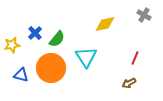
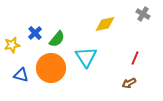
gray cross: moved 1 px left, 1 px up
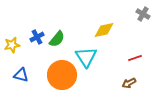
yellow diamond: moved 1 px left, 6 px down
blue cross: moved 2 px right, 4 px down; rotated 16 degrees clockwise
red line: rotated 48 degrees clockwise
orange circle: moved 11 px right, 7 px down
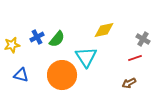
gray cross: moved 25 px down
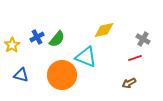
yellow star: rotated 21 degrees counterclockwise
cyan triangle: rotated 35 degrees counterclockwise
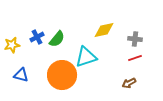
gray cross: moved 8 px left; rotated 24 degrees counterclockwise
yellow star: rotated 21 degrees clockwise
cyan triangle: rotated 40 degrees counterclockwise
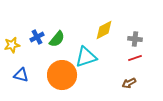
yellow diamond: rotated 15 degrees counterclockwise
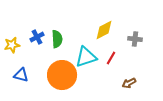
green semicircle: rotated 42 degrees counterclockwise
red line: moved 24 px left; rotated 40 degrees counterclockwise
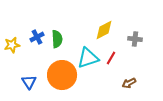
cyan triangle: moved 2 px right, 1 px down
blue triangle: moved 8 px right, 7 px down; rotated 42 degrees clockwise
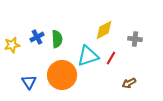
cyan triangle: moved 2 px up
